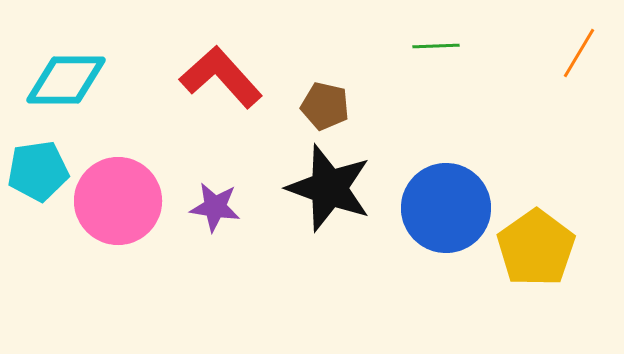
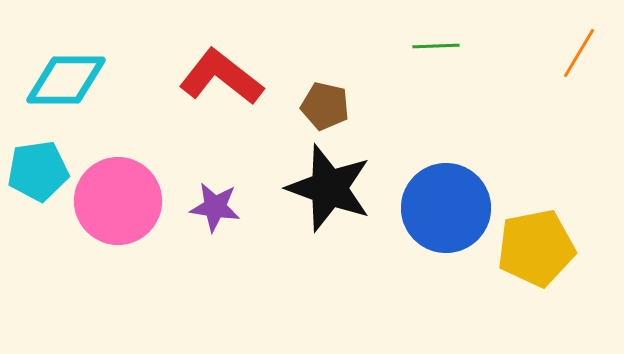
red L-shape: rotated 10 degrees counterclockwise
yellow pentagon: rotated 24 degrees clockwise
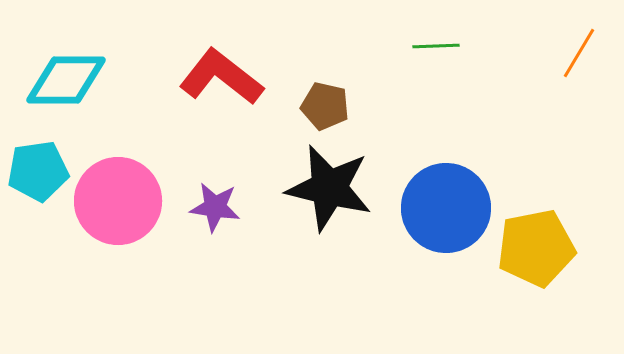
black star: rotated 6 degrees counterclockwise
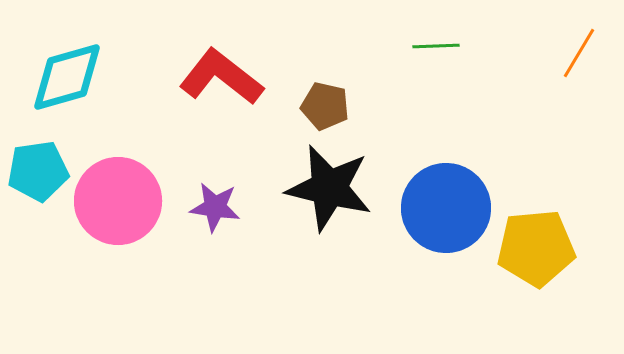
cyan diamond: moved 1 px right, 3 px up; rotated 16 degrees counterclockwise
yellow pentagon: rotated 6 degrees clockwise
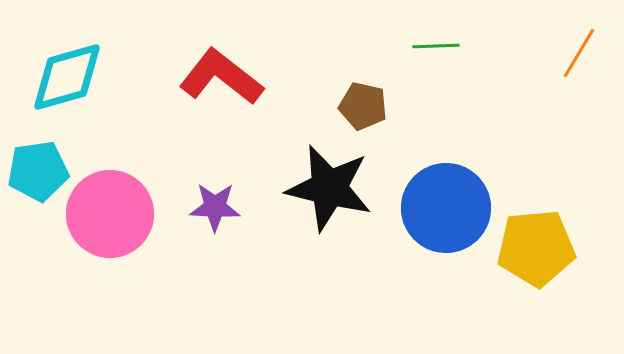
brown pentagon: moved 38 px right
pink circle: moved 8 px left, 13 px down
purple star: rotated 6 degrees counterclockwise
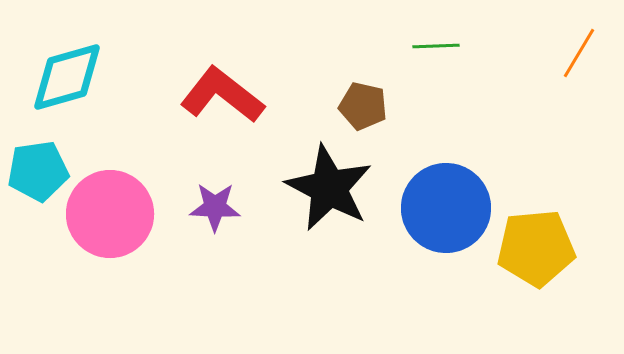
red L-shape: moved 1 px right, 18 px down
black star: rotated 14 degrees clockwise
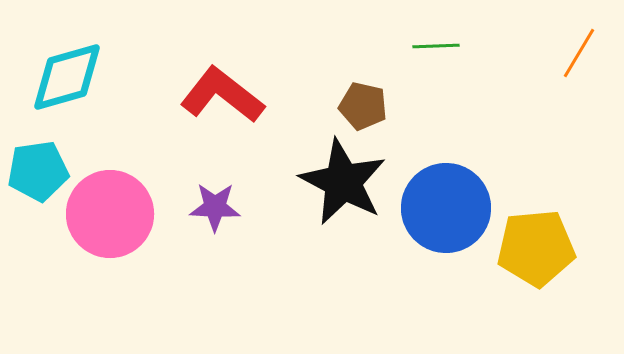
black star: moved 14 px right, 6 px up
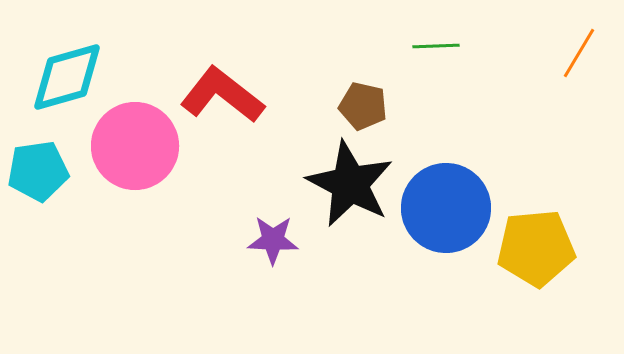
black star: moved 7 px right, 2 px down
purple star: moved 58 px right, 33 px down
pink circle: moved 25 px right, 68 px up
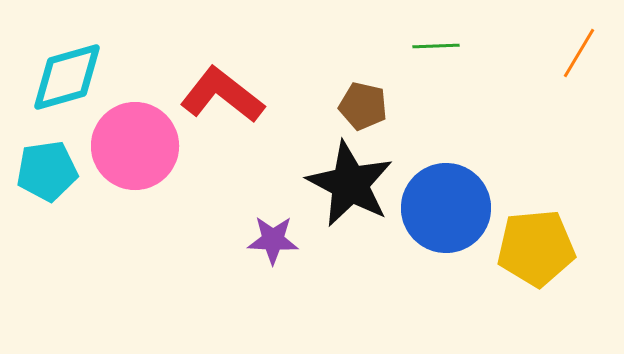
cyan pentagon: moved 9 px right
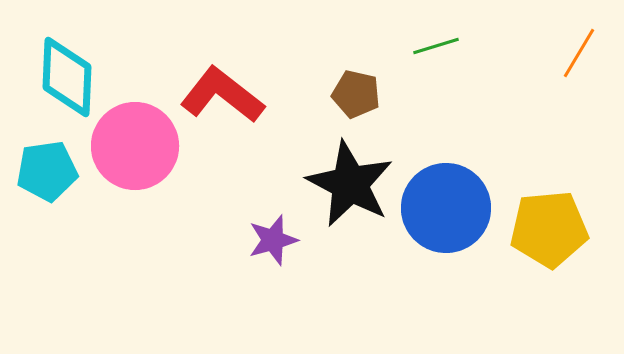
green line: rotated 15 degrees counterclockwise
cyan diamond: rotated 72 degrees counterclockwise
brown pentagon: moved 7 px left, 12 px up
purple star: rotated 18 degrees counterclockwise
yellow pentagon: moved 13 px right, 19 px up
